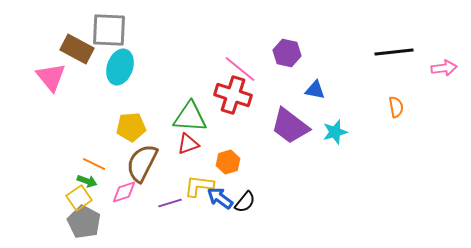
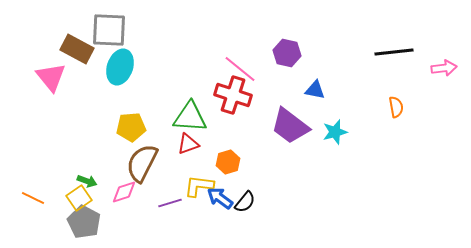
orange line: moved 61 px left, 34 px down
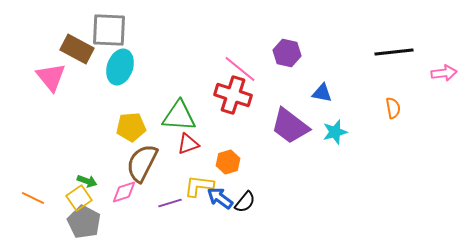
pink arrow: moved 5 px down
blue triangle: moved 7 px right, 3 px down
orange semicircle: moved 3 px left, 1 px down
green triangle: moved 11 px left, 1 px up
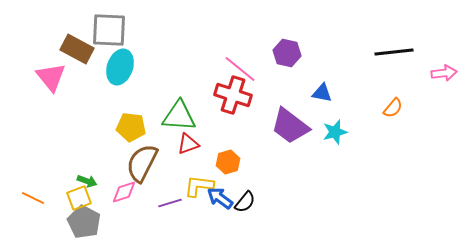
orange semicircle: rotated 50 degrees clockwise
yellow pentagon: rotated 12 degrees clockwise
yellow square: rotated 15 degrees clockwise
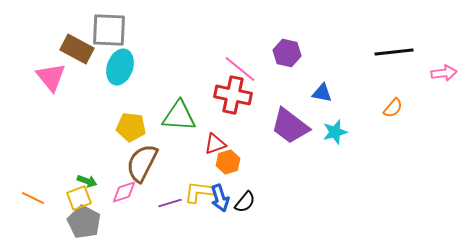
red cross: rotated 6 degrees counterclockwise
red triangle: moved 27 px right
yellow L-shape: moved 6 px down
blue arrow: rotated 144 degrees counterclockwise
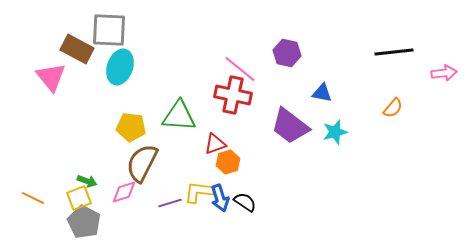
black semicircle: rotated 95 degrees counterclockwise
